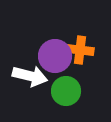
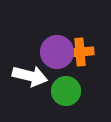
orange cross: moved 2 px down; rotated 12 degrees counterclockwise
purple circle: moved 2 px right, 4 px up
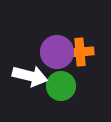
green circle: moved 5 px left, 5 px up
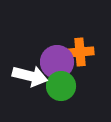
purple circle: moved 10 px down
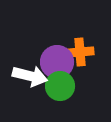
green circle: moved 1 px left
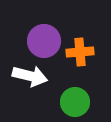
purple circle: moved 13 px left, 21 px up
green circle: moved 15 px right, 16 px down
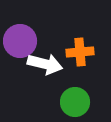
purple circle: moved 24 px left
white arrow: moved 15 px right, 12 px up
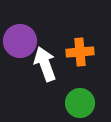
white arrow: rotated 124 degrees counterclockwise
green circle: moved 5 px right, 1 px down
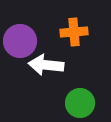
orange cross: moved 6 px left, 20 px up
white arrow: moved 1 px right, 1 px down; rotated 64 degrees counterclockwise
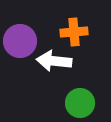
white arrow: moved 8 px right, 4 px up
